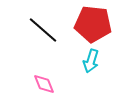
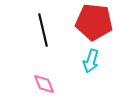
red pentagon: moved 1 px right, 2 px up
black line: rotated 36 degrees clockwise
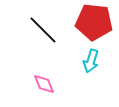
black line: rotated 32 degrees counterclockwise
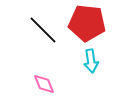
red pentagon: moved 7 px left, 1 px down
cyan arrow: rotated 25 degrees counterclockwise
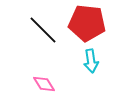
pink diamond: rotated 10 degrees counterclockwise
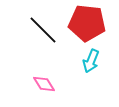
cyan arrow: rotated 30 degrees clockwise
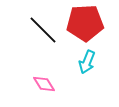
red pentagon: moved 2 px left; rotated 9 degrees counterclockwise
cyan arrow: moved 4 px left, 1 px down
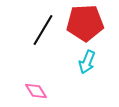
black line: rotated 76 degrees clockwise
pink diamond: moved 8 px left, 7 px down
